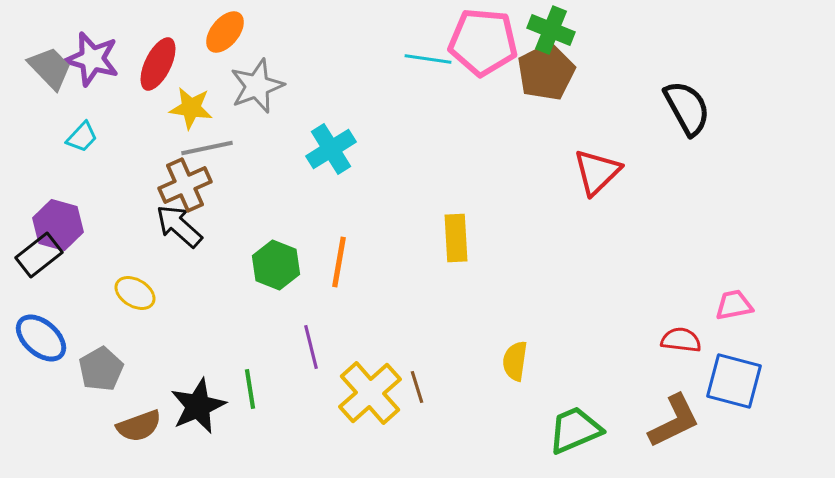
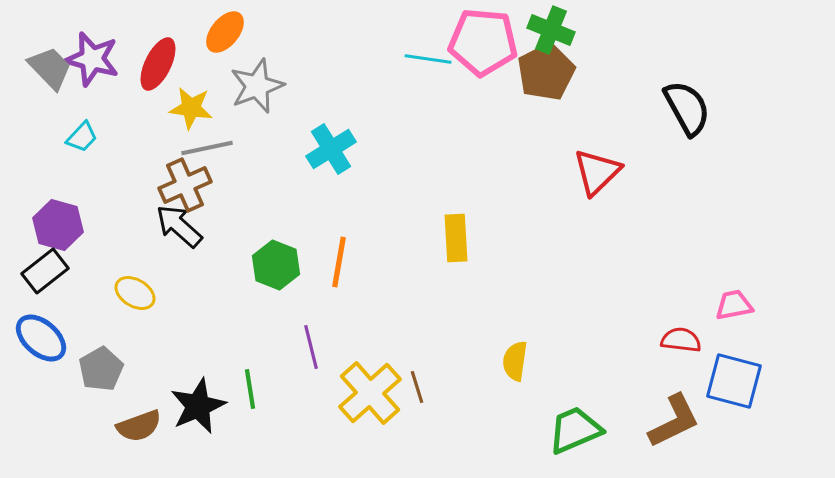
black rectangle: moved 6 px right, 16 px down
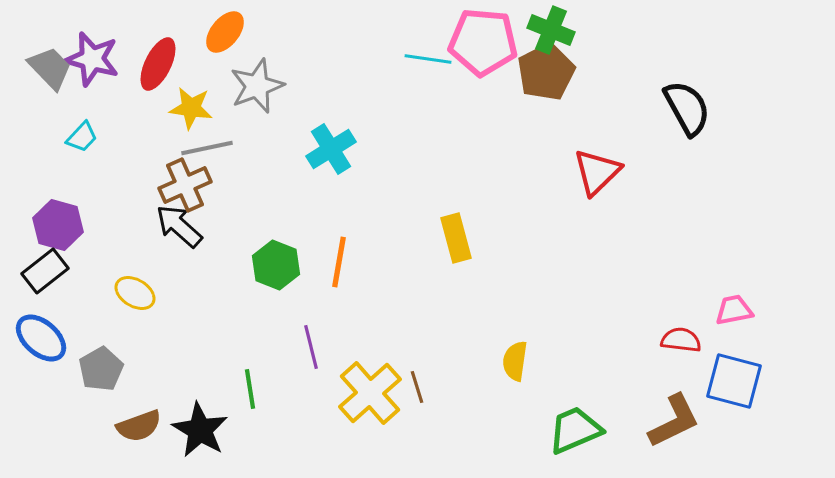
yellow rectangle: rotated 12 degrees counterclockwise
pink trapezoid: moved 5 px down
black star: moved 2 px right, 24 px down; rotated 18 degrees counterclockwise
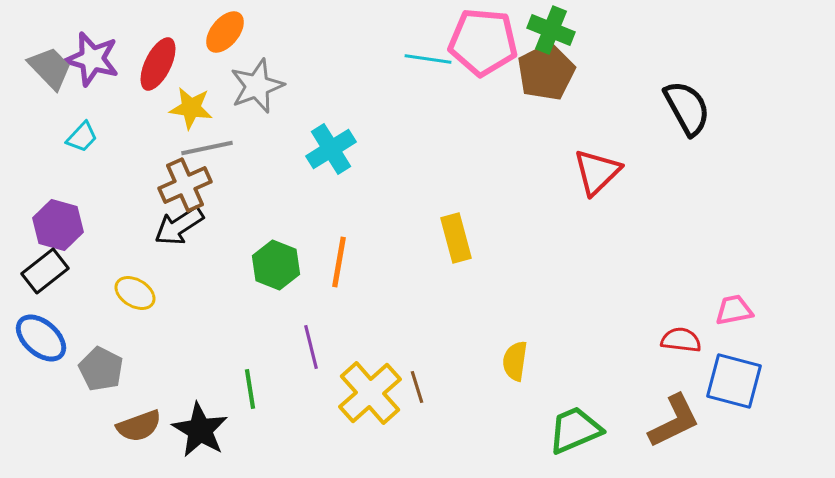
black arrow: rotated 75 degrees counterclockwise
gray pentagon: rotated 15 degrees counterclockwise
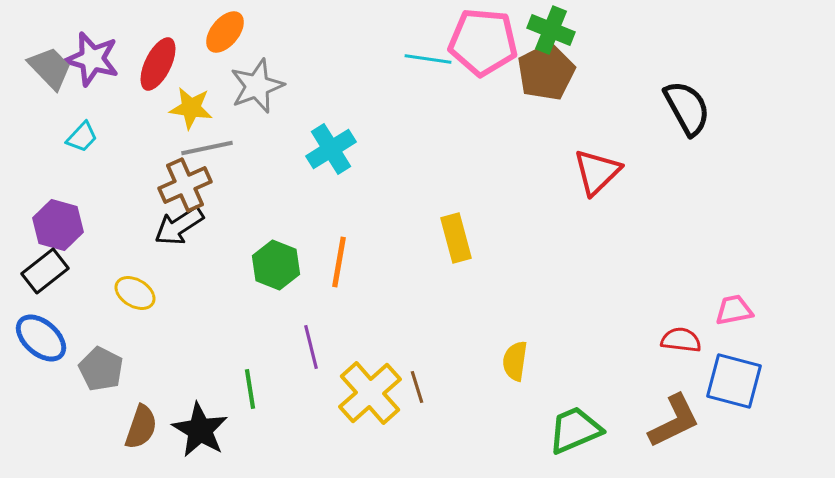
brown semicircle: moved 2 px right, 1 px down; rotated 51 degrees counterclockwise
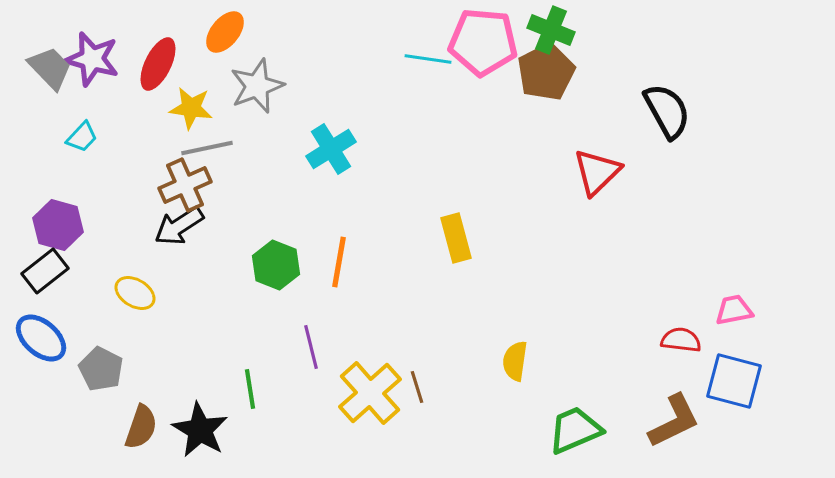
black semicircle: moved 20 px left, 3 px down
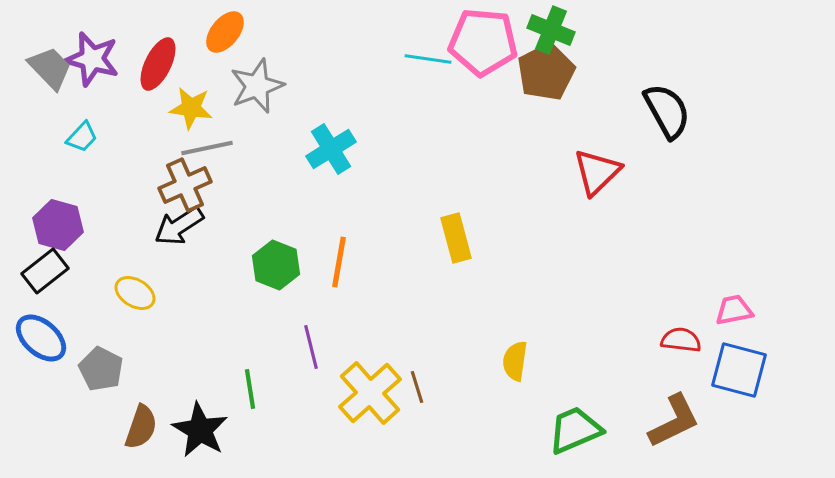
blue square: moved 5 px right, 11 px up
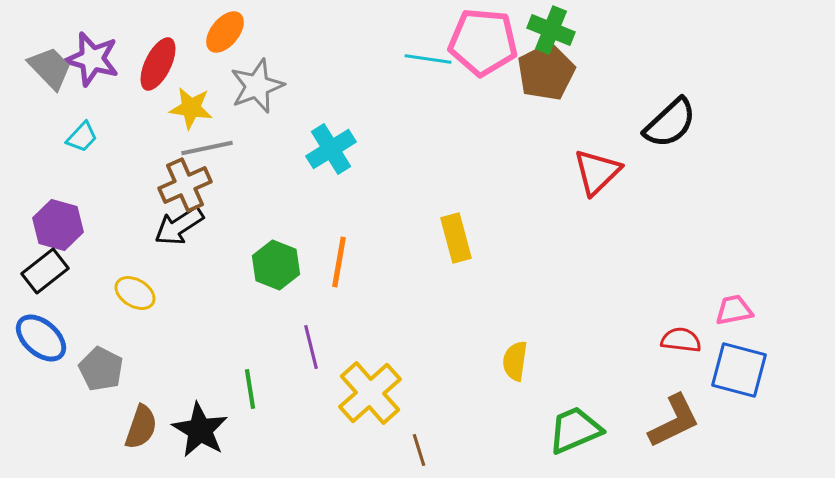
black semicircle: moved 3 px right, 12 px down; rotated 76 degrees clockwise
brown line: moved 2 px right, 63 px down
